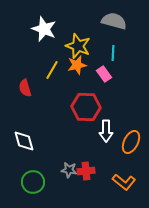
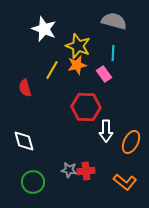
orange L-shape: moved 1 px right
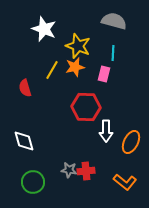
orange star: moved 2 px left, 2 px down
pink rectangle: rotated 49 degrees clockwise
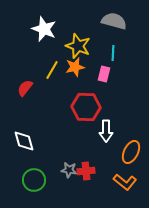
red semicircle: rotated 54 degrees clockwise
orange ellipse: moved 10 px down
green circle: moved 1 px right, 2 px up
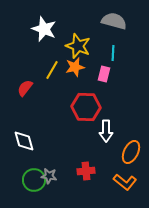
gray star: moved 20 px left, 6 px down
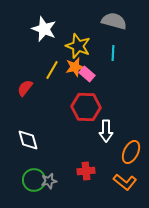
pink rectangle: moved 17 px left; rotated 63 degrees counterclockwise
white diamond: moved 4 px right, 1 px up
gray star: moved 5 px down; rotated 21 degrees counterclockwise
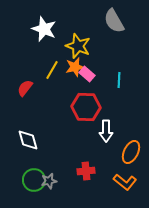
gray semicircle: rotated 135 degrees counterclockwise
cyan line: moved 6 px right, 27 px down
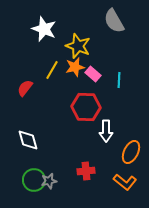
pink rectangle: moved 6 px right
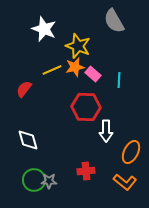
yellow line: rotated 36 degrees clockwise
red semicircle: moved 1 px left, 1 px down
gray star: rotated 14 degrees clockwise
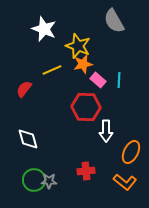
orange star: moved 8 px right, 3 px up
pink rectangle: moved 5 px right, 6 px down
white diamond: moved 1 px up
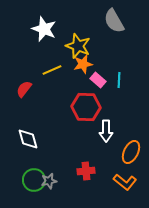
gray star: rotated 14 degrees counterclockwise
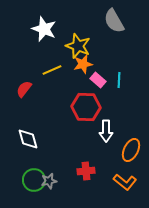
orange ellipse: moved 2 px up
